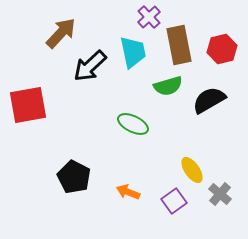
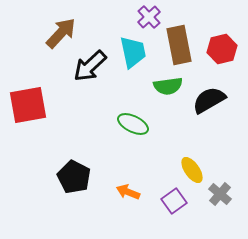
green semicircle: rotated 8 degrees clockwise
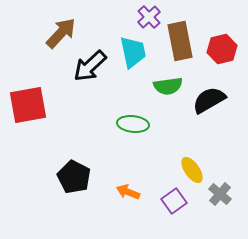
brown rectangle: moved 1 px right, 4 px up
green ellipse: rotated 20 degrees counterclockwise
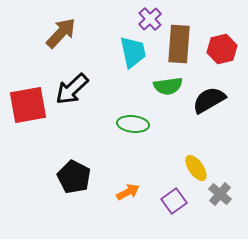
purple cross: moved 1 px right, 2 px down
brown rectangle: moved 1 px left, 3 px down; rotated 15 degrees clockwise
black arrow: moved 18 px left, 23 px down
yellow ellipse: moved 4 px right, 2 px up
orange arrow: rotated 130 degrees clockwise
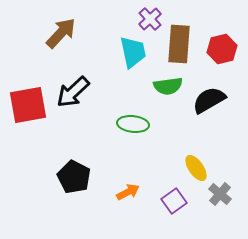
black arrow: moved 1 px right, 3 px down
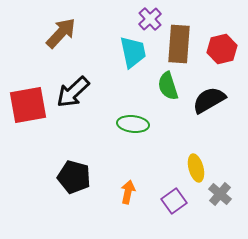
green semicircle: rotated 80 degrees clockwise
yellow ellipse: rotated 20 degrees clockwise
black pentagon: rotated 12 degrees counterclockwise
orange arrow: rotated 50 degrees counterclockwise
